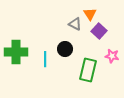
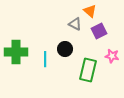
orange triangle: moved 3 px up; rotated 16 degrees counterclockwise
purple square: rotated 21 degrees clockwise
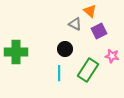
cyan line: moved 14 px right, 14 px down
green rectangle: rotated 20 degrees clockwise
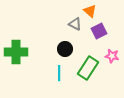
green rectangle: moved 2 px up
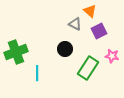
green cross: rotated 20 degrees counterclockwise
cyan line: moved 22 px left
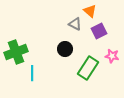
cyan line: moved 5 px left
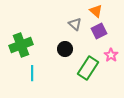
orange triangle: moved 6 px right
gray triangle: rotated 16 degrees clockwise
green cross: moved 5 px right, 7 px up
pink star: moved 1 px left, 1 px up; rotated 24 degrees clockwise
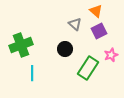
pink star: rotated 16 degrees clockwise
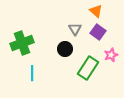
gray triangle: moved 5 px down; rotated 16 degrees clockwise
purple square: moved 1 px left, 1 px down; rotated 28 degrees counterclockwise
green cross: moved 1 px right, 2 px up
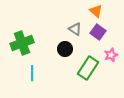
gray triangle: rotated 24 degrees counterclockwise
